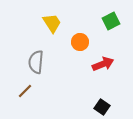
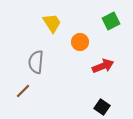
red arrow: moved 2 px down
brown line: moved 2 px left
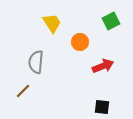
black square: rotated 28 degrees counterclockwise
